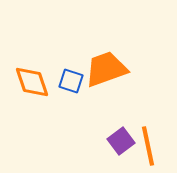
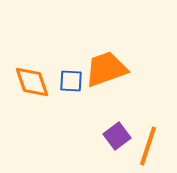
blue square: rotated 15 degrees counterclockwise
purple square: moved 4 px left, 5 px up
orange line: rotated 30 degrees clockwise
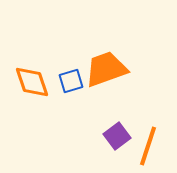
blue square: rotated 20 degrees counterclockwise
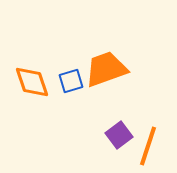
purple square: moved 2 px right, 1 px up
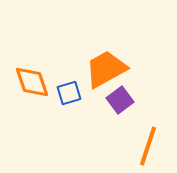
orange trapezoid: rotated 9 degrees counterclockwise
blue square: moved 2 px left, 12 px down
purple square: moved 1 px right, 35 px up
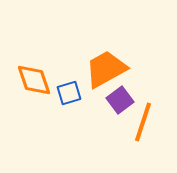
orange diamond: moved 2 px right, 2 px up
orange line: moved 5 px left, 24 px up
